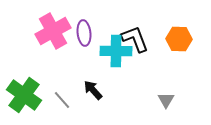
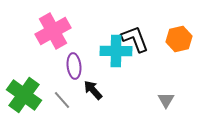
purple ellipse: moved 10 px left, 33 px down
orange hexagon: rotated 15 degrees counterclockwise
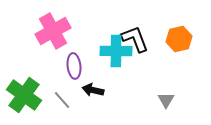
black arrow: rotated 35 degrees counterclockwise
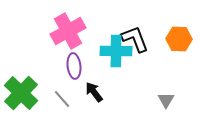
pink cross: moved 15 px right
orange hexagon: rotated 15 degrees clockwise
black arrow: moved 1 px right, 2 px down; rotated 40 degrees clockwise
green cross: moved 3 px left, 2 px up; rotated 8 degrees clockwise
gray line: moved 1 px up
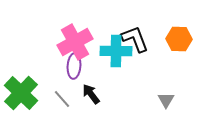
pink cross: moved 7 px right, 11 px down
purple ellipse: rotated 10 degrees clockwise
black arrow: moved 3 px left, 2 px down
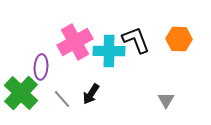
black L-shape: moved 1 px right, 1 px down
cyan cross: moved 7 px left
purple ellipse: moved 33 px left, 1 px down
black arrow: rotated 110 degrees counterclockwise
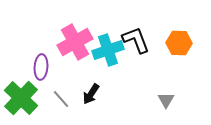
orange hexagon: moved 4 px down
cyan cross: moved 1 px left, 1 px up; rotated 20 degrees counterclockwise
green cross: moved 5 px down
gray line: moved 1 px left
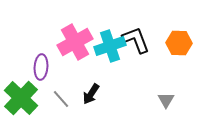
cyan cross: moved 2 px right, 4 px up
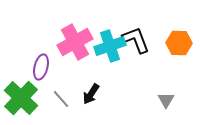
purple ellipse: rotated 10 degrees clockwise
